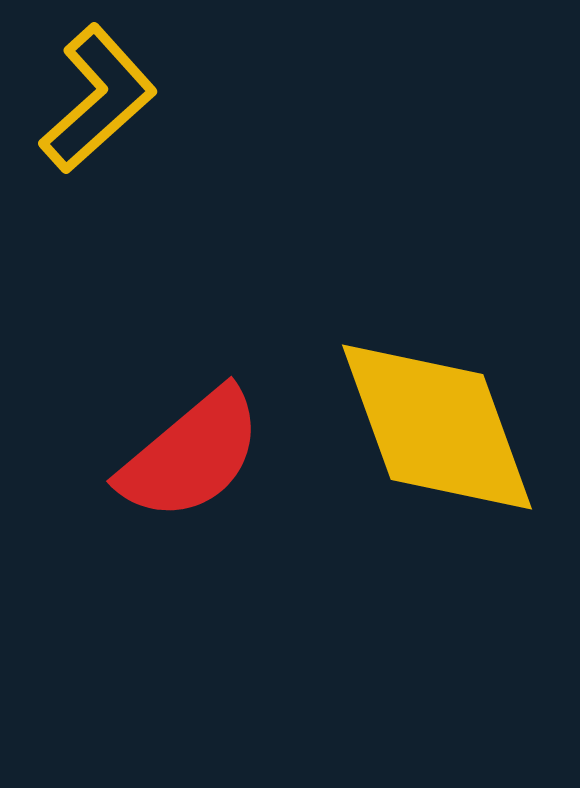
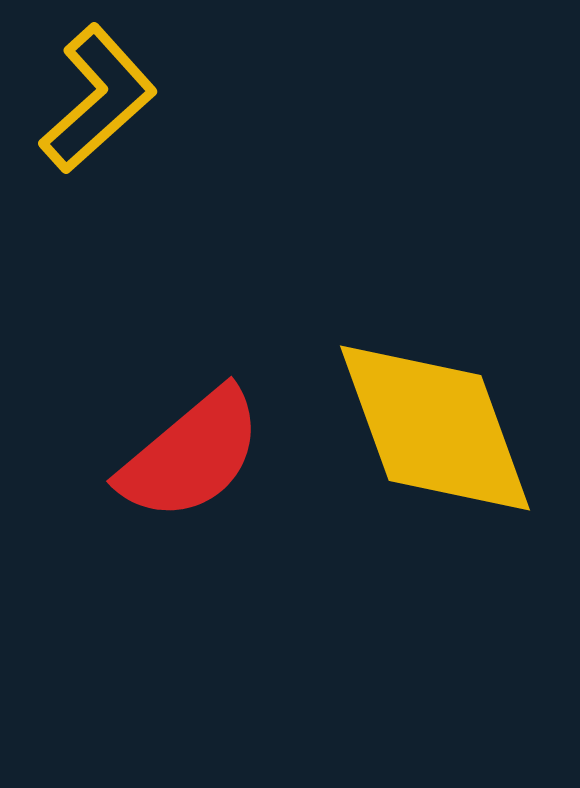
yellow diamond: moved 2 px left, 1 px down
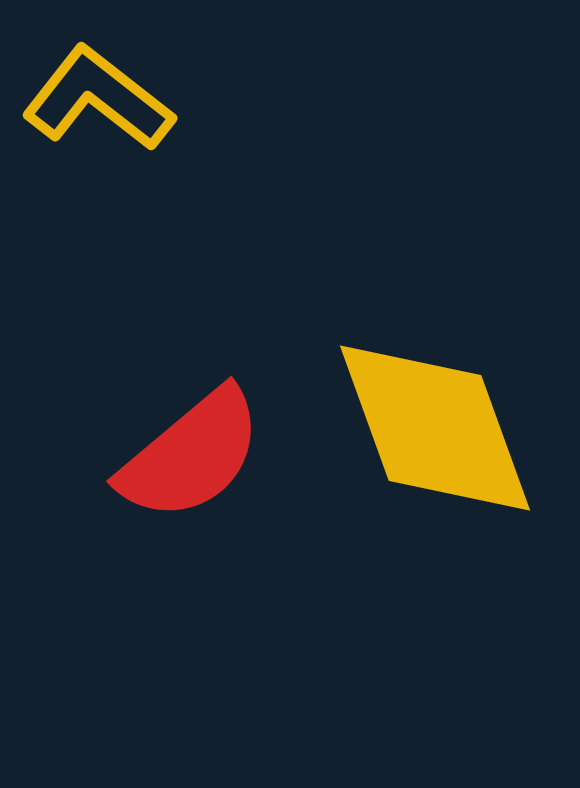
yellow L-shape: rotated 100 degrees counterclockwise
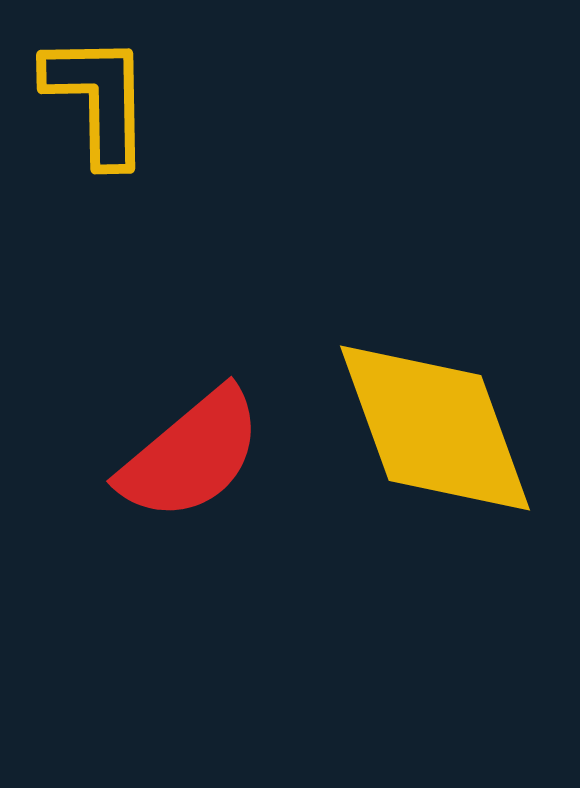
yellow L-shape: rotated 51 degrees clockwise
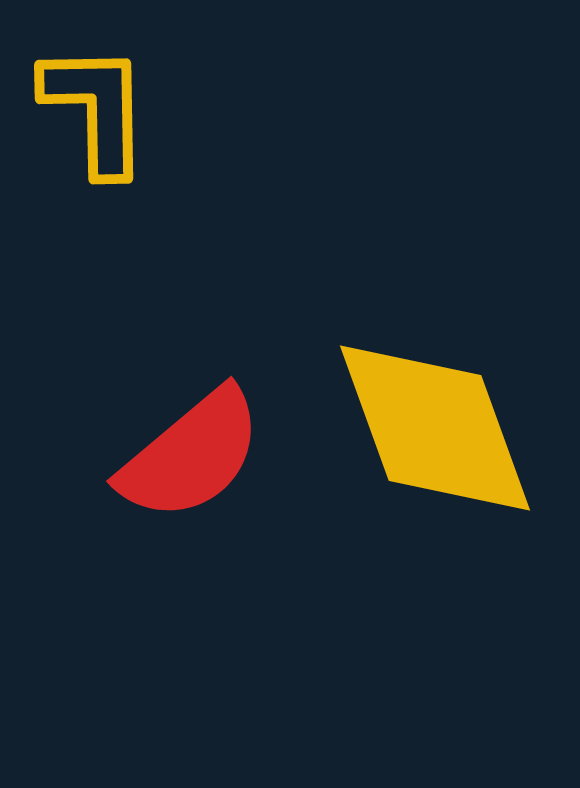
yellow L-shape: moved 2 px left, 10 px down
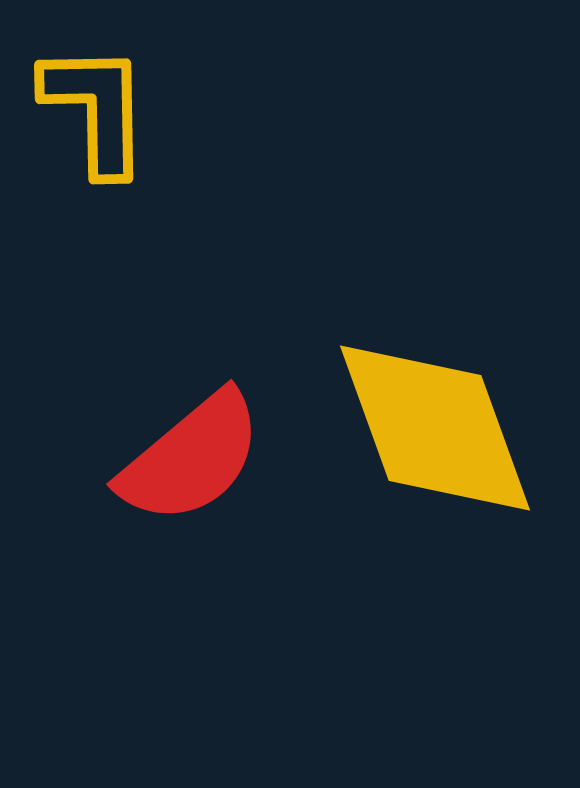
red semicircle: moved 3 px down
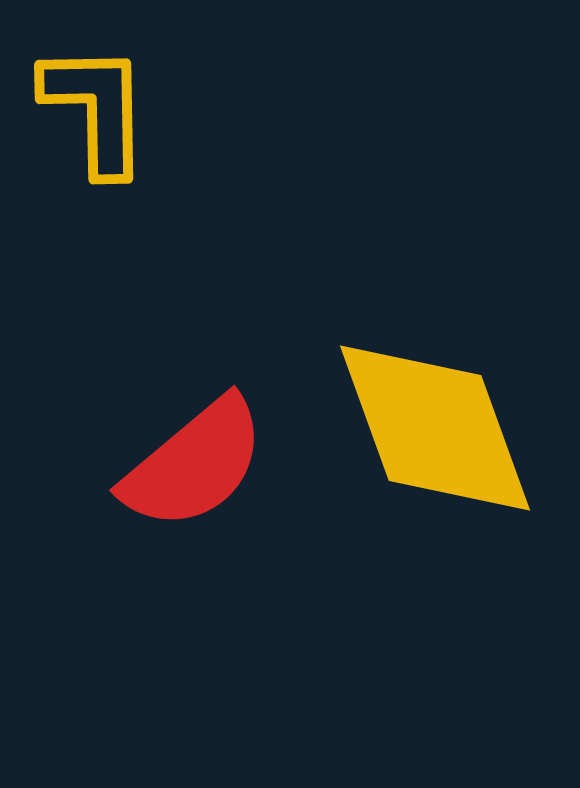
red semicircle: moved 3 px right, 6 px down
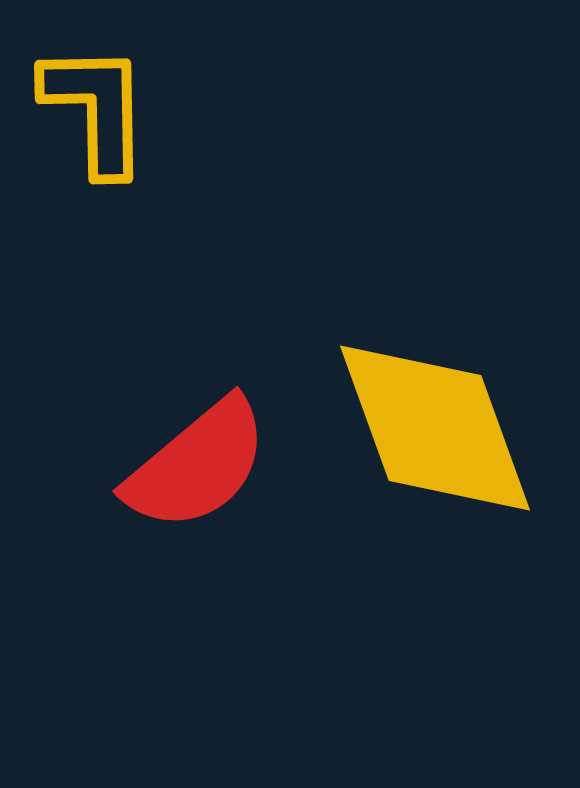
red semicircle: moved 3 px right, 1 px down
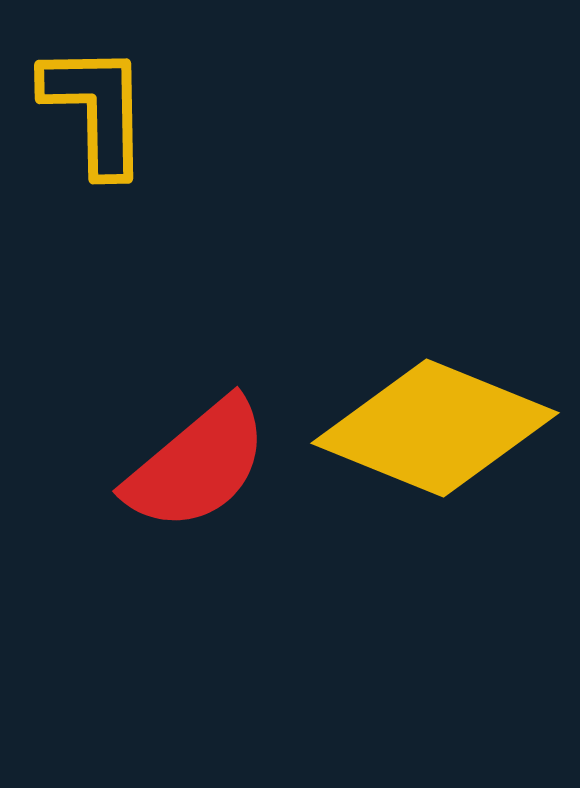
yellow diamond: rotated 48 degrees counterclockwise
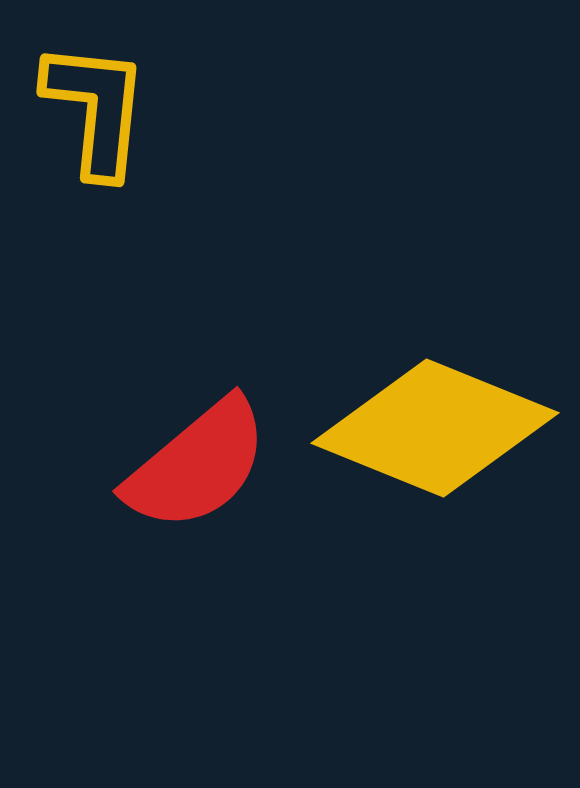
yellow L-shape: rotated 7 degrees clockwise
